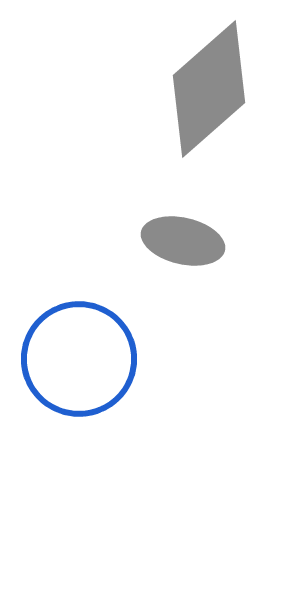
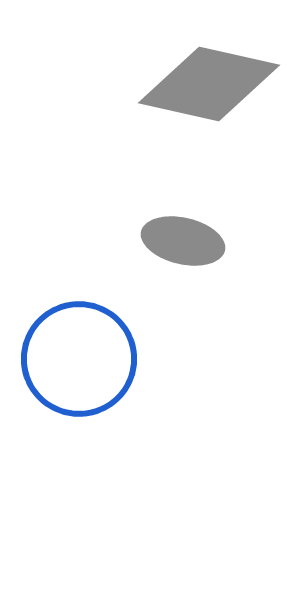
gray diamond: moved 5 px up; rotated 54 degrees clockwise
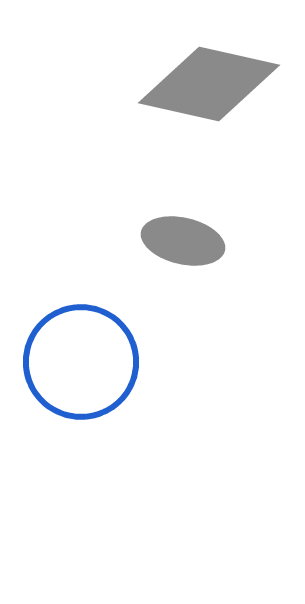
blue circle: moved 2 px right, 3 px down
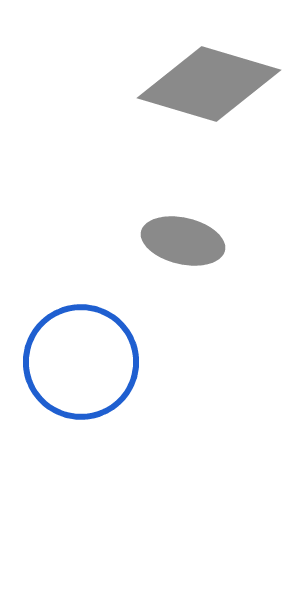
gray diamond: rotated 4 degrees clockwise
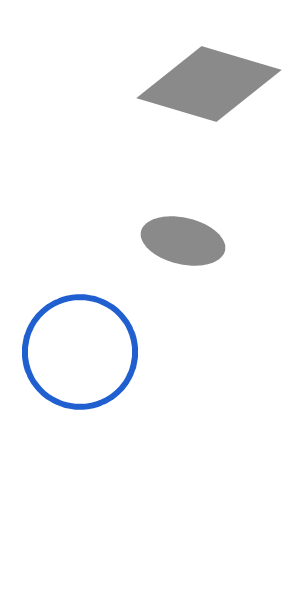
blue circle: moved 1 px left, 10 px up
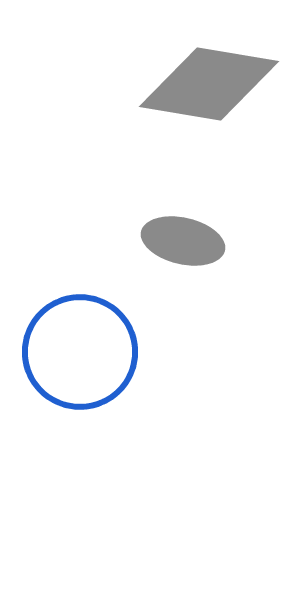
gray diamond: rotated 7 degrees counterclockwise
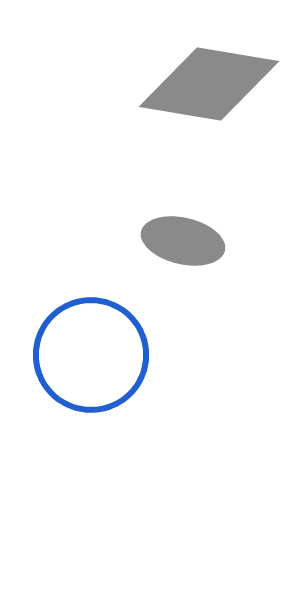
blue circle: moved 11 px right, 3 px down
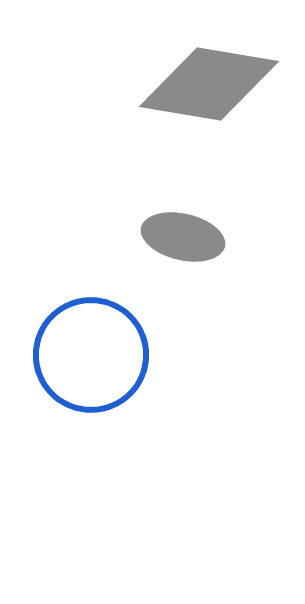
gray ellipse: moved 4 px up
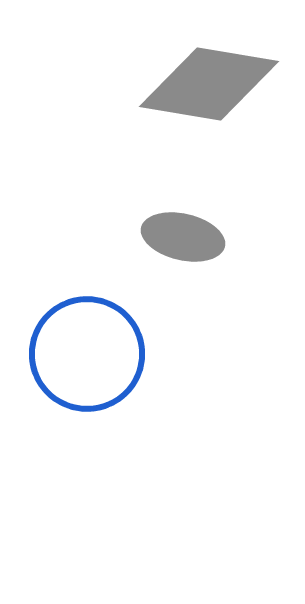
blue circle: moved 4 px left, 1 px up
